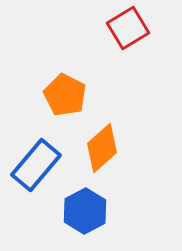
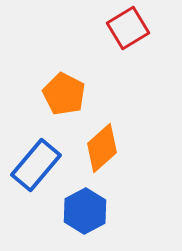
orange pentagon: moved 1 px left, 1 px up
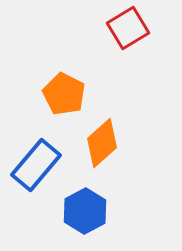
orange diamond: moved 5 px up
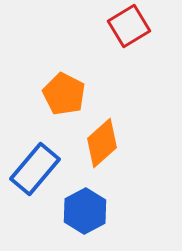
red square: moved 1 px right, 2 px up
blue rectangle: moved 1 px left, 4 px down
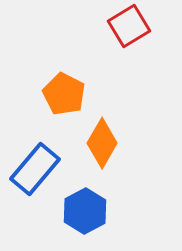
orange diamond: rotated 18 degrees counterclockwise
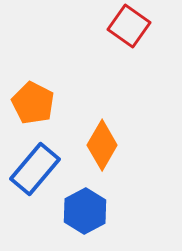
red square: rotated 24 degrees counterclockwise
orange pentagon: moved 31 px left, 9 px down
orange diamond: moved 2 px down
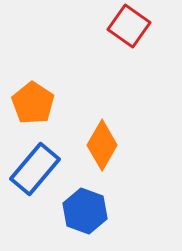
orange pentagon: rotated 6 degrees clockwise
blue hexagon: rotated 12 degrees counterclockwise
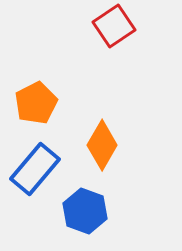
red square: moved 15 px left; rotated 21 degrees clockwise
orange pentagon: moved 3 px right; rotated 12 degrees clockwise
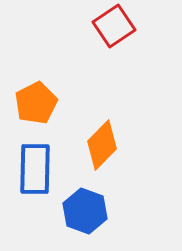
orange diamond: rotated 15 degrees clockwise
blue rectangle: rotated 39 degrees counterclockwise
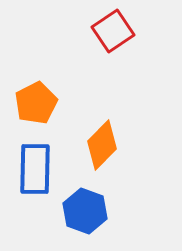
red square: moved 1 px left, 5 px down
